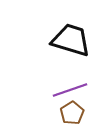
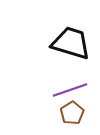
black trapezoid: moved 3 px down
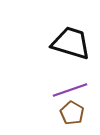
brown pentagon: rotated 10 degrees counterclockwise
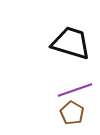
purple line: moved 5 px right
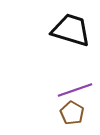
black trapezoid: moved 13 px up
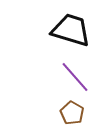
purple line: moved 13 px up; rotated 68 degrees clockwise
